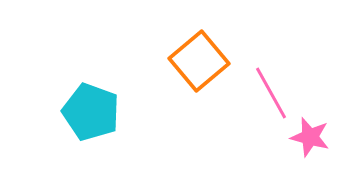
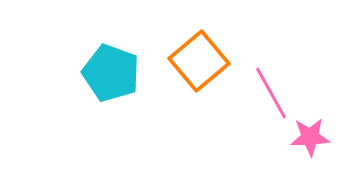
cyan pentagon: moved 20 px right, 39 px up
pink star: rotated 18 degrees counterclockwise
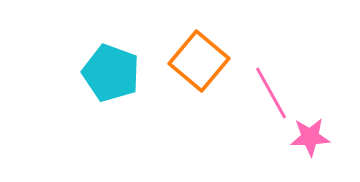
orange square: rotated 10 degrees counterclockwise
